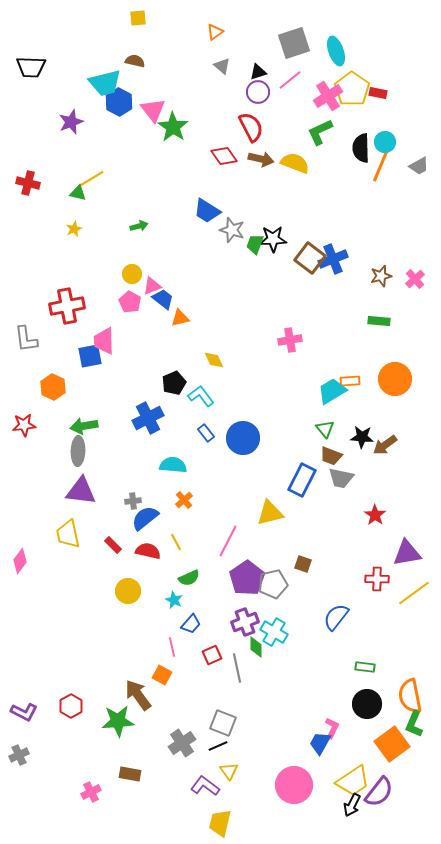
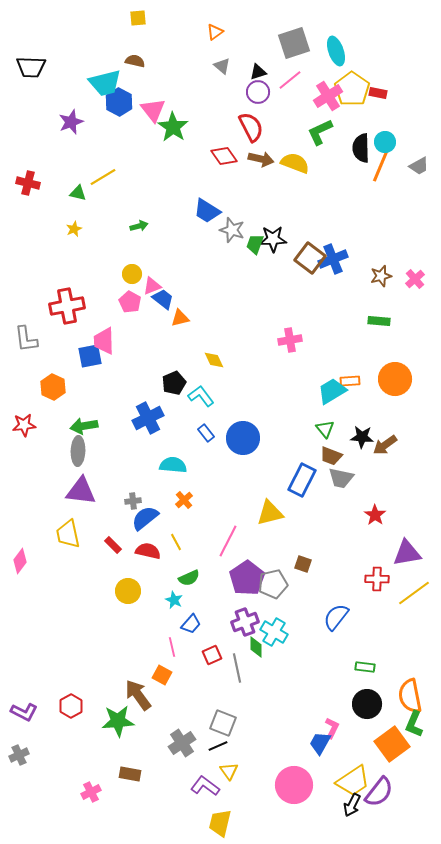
yellow line at (91, 179): moved 12 px right, 2 px up
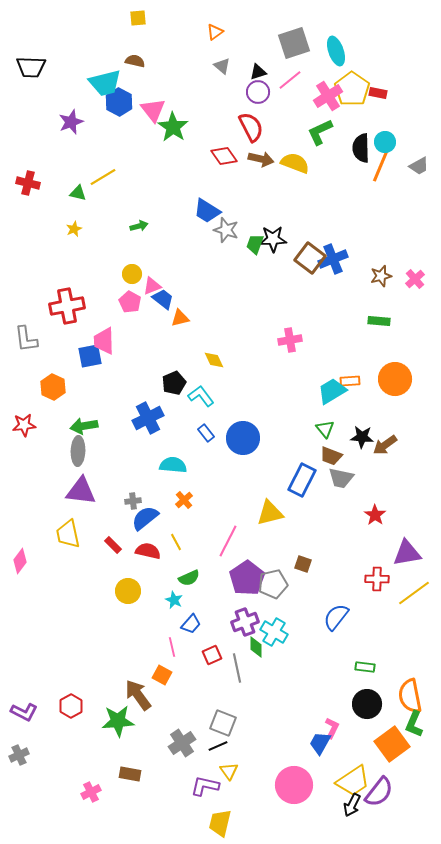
gray star at (232, 230): moved 6 px left
purple L-shape at (205, 786): rotated 24 degrees counterclockwise
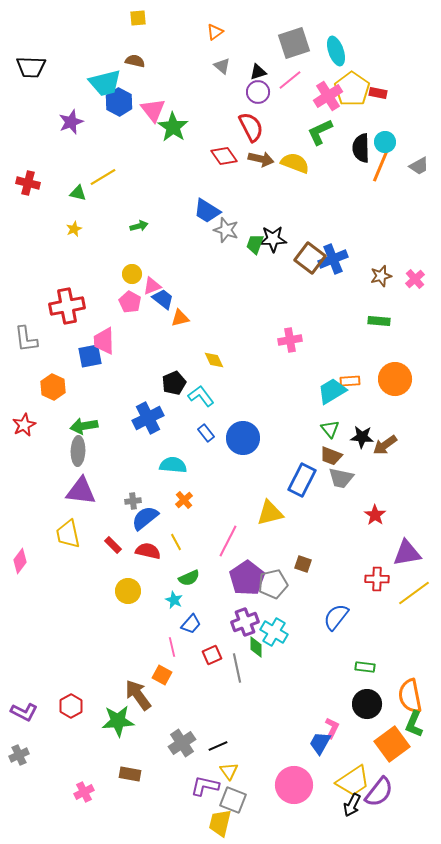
red star at (24, 425): rotated 20 degrees counterclockwise
green triangle at (325, 429): moved 5 px right
gray square at (223, 723): moved 10 px right, 77 px down
pink cross at (91, 792): moved 7 px left
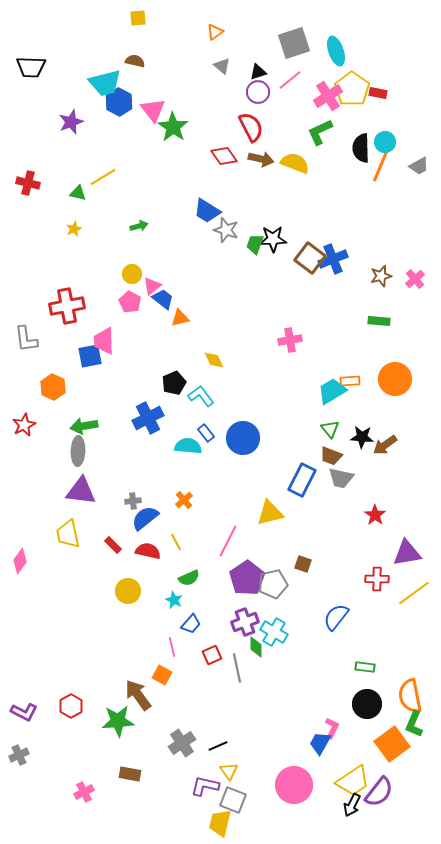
pink triangle at (152, 286): rotated 18 degrees counterclockwise
cyan semicircle at (173, 465): moved 15 px right, 19 px up
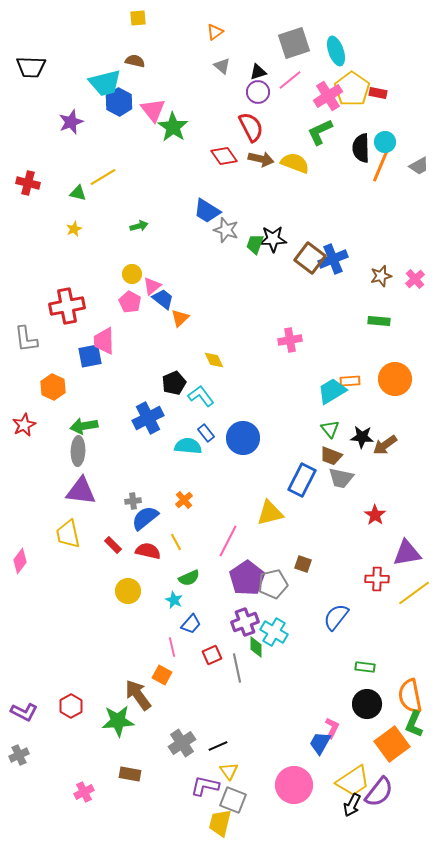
orange triangle at (180, 318): rotated 30 degrees counterclockwise
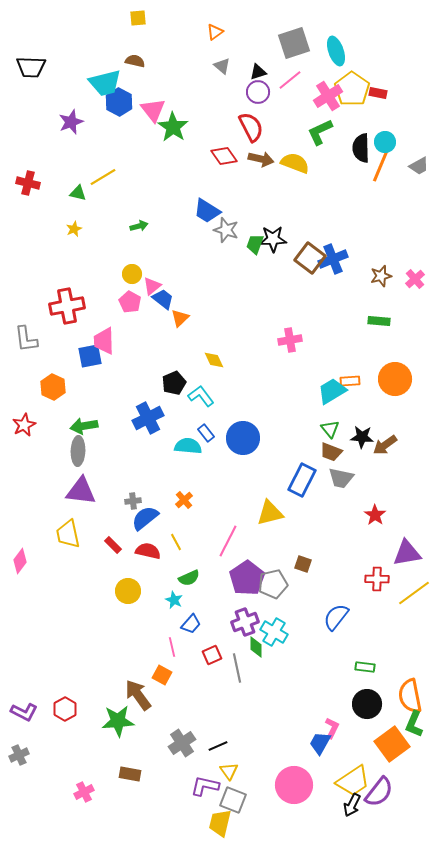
brown trapezoid at (331, 456): moved 4 px up
red hexagon at (71, 706): moved 6 px left, 3 px down
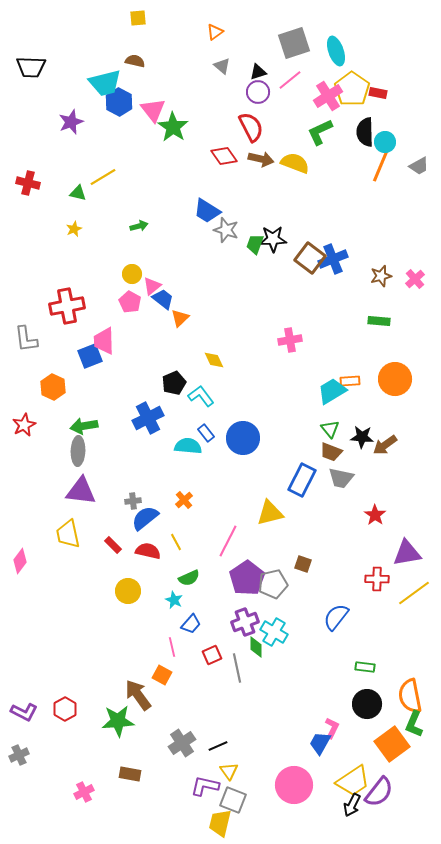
black semicircle at (361, 148): moved 4 px right, 16 px up
blue square at (90, 356): rotated 10 degrees counterclockwise
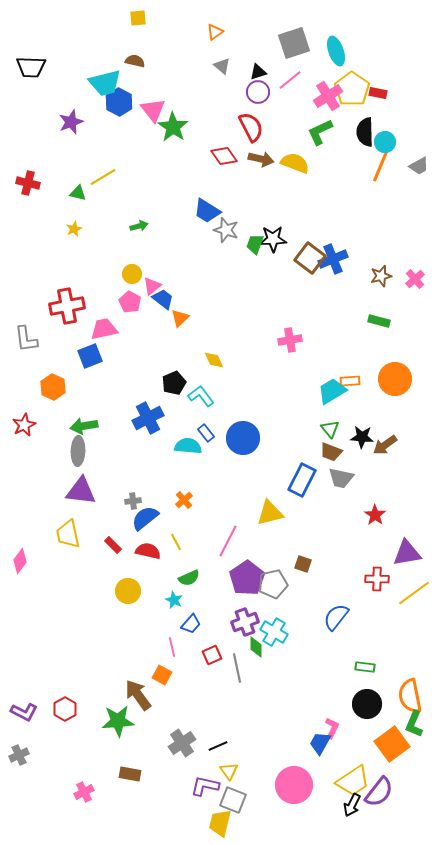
green rectangle at (379, 321): rotated 10 degrees clockwise
pink trapezoid at (104, 341): moved 12 px up; rotated 80 degrees clockwise
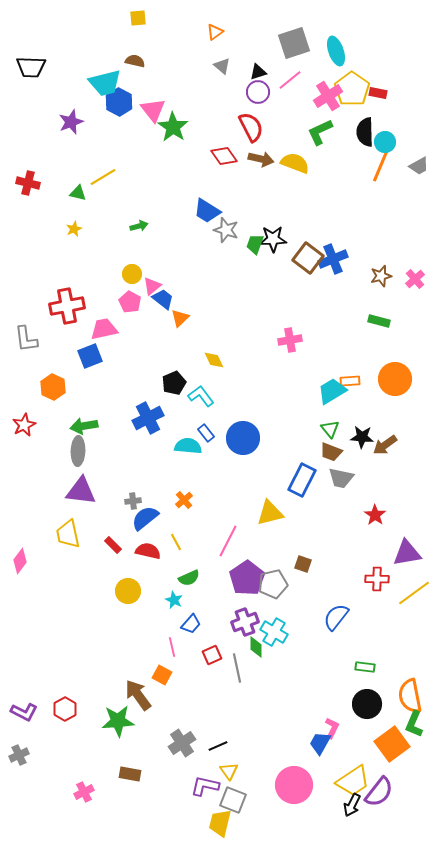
brown square at (310, 258): moved 2 px left
